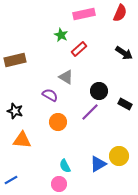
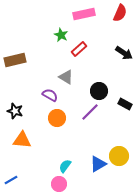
orange circle: moved 1 px left, 4 px up
cyan semicircle: rotated 64 degrees clockwise
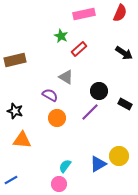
green star: moved 1 px down
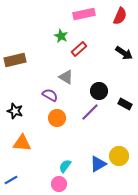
red semicircle: moved 3 px down
orange triangle: moved 3 px down
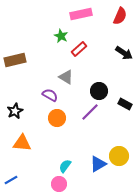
pink rectangle: moved 3 px left
black star: rotated 28 degrees clockwise
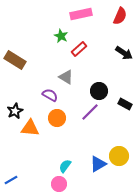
brown rectangle: rotated 45 degrees clockwise
orange triangle: moved 8 px right, 15 px up
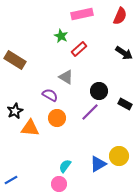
pink rectangle: moved 1 px right
